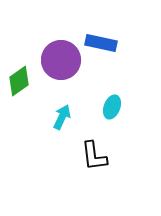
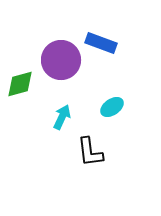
blue rectangle: rotated 8 degrees clockwise
green diamond: moved 1 px right, 3 px down; rotated 20 degrees clockwise
cyan ellipse: rotated 35 degrees clockwise
black L-shape: moved 4 px left, 4 px up
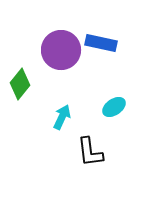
blue rectangle: rotated 8 degrees counterclockwise
purple circle: moved 10 px up
green diamond: rotated 36 degrees counterclockwise
cyan ellipse: moved 2 px right
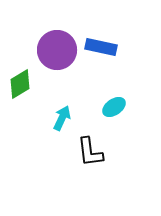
blue rectangle: moved 4 px down
purple circle: moved 4 px left
green diamond: rotated 20 degrees clockwise
cyan arrow: moved 1 px down
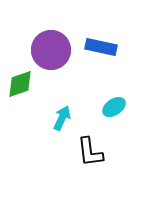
purple circle: moved 6 px left
green diamond: rotated 12 degrees clockwise
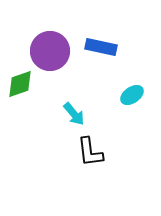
purple circle: moved 1 px left, 1 px down
cyan ellipse: moved 18 px right, 12 px up
cyan arrow: moved 12 px right, 4 px up; rotated 115 degrees clockwise
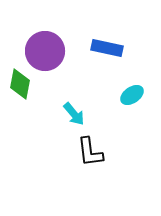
blue rectangle: moved 6 px right, 1 px down
purple circle: moved 5 px left
green diamond: rotated 60 degrees counterclockwise
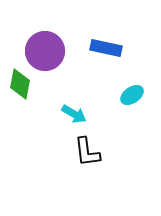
blue rectangle: moved 1 px left
cyan arrow: rotated 20 degrees counterclockwise
black L-shape: moved 3 px left
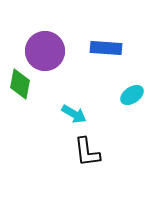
blue rectangle: rotated 8 degrees counterclockwise
